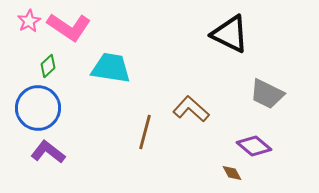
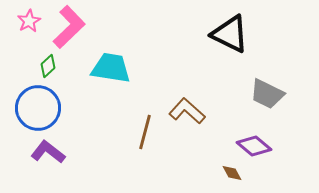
pink L-shape: rotated 78 degrees counterclockwise
brown L-shape: moved 4 px left, 2 px down
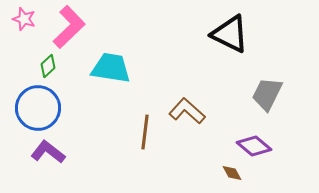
pink star: moved 5 px left, 2 px up; rotated 25 degrees counterclockwise
gray trapezoid: rotated 90 degrees clockwise
brown line: rotated 8 degrees counterclockwise
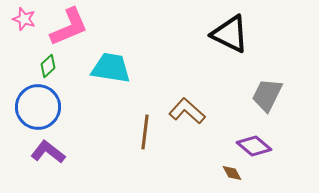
pink L-shape: rotated 21 degrees clockwise
gray trapezoid: moved 1 px down
blue circle: moved 1 px up
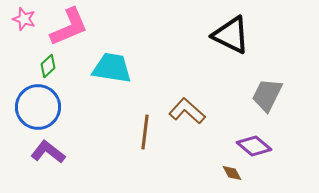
black triangle: moved 1 px right, 1 px down
cyan trapezoid: moved 1 px right
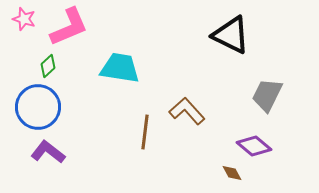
cyan trapezoid: moved 8 px right
brown L-shape: rotated 6 degrees clockwise
